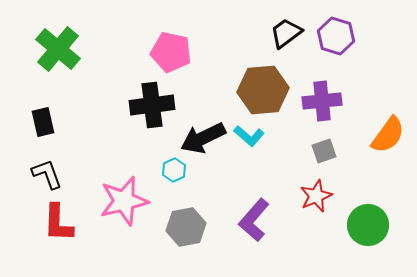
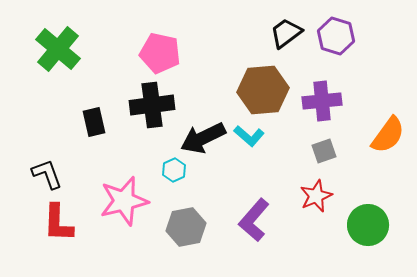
pink pentagon: moved 11 px left, 1 px down
black rectangle: moved 51 px right
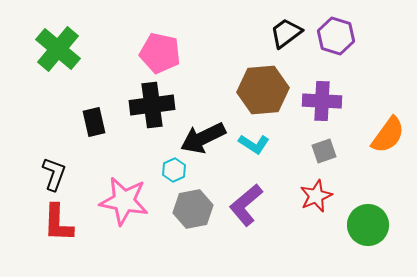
purple cross: rotated 9 degrees clockwise
cyan L-shape: moved 5 px right, 8 px down; rotated 8 degrees counterclockwise
black L-shape: moved 7 px right; rotated 40 degrees clockwise
pink star: rotated 24 degrees clockwise
purple L-shape: moved 8 px left, 15 px up; rotated 9 degrees clockwise
gray hexagon: moved 7 px right, 18 px up
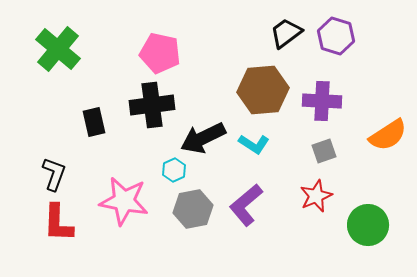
orange semicircle: rotated 21 degrees clockwise
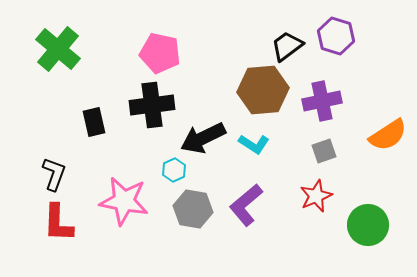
black trapezoid: moved 1 px right, 13 px down
purple cross: rotated 15 degrees counterclockwise
gray hexagon: rotated 21 degrees clockwise
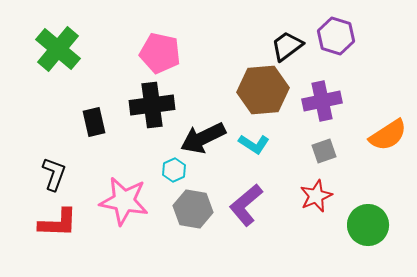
red L-shape: rotated 90 degrees counterclockwise
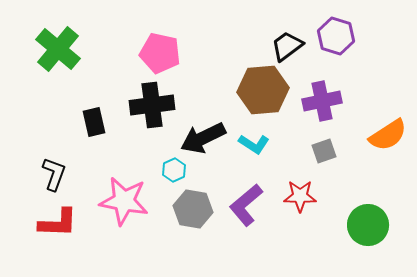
red star: moved 16 px left; rotated 24 degrees clockwise
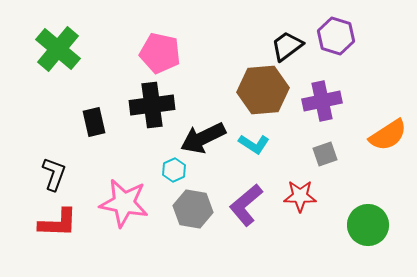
gray square: moved 1 px right, 3 px down
pink star: moved 2 px down
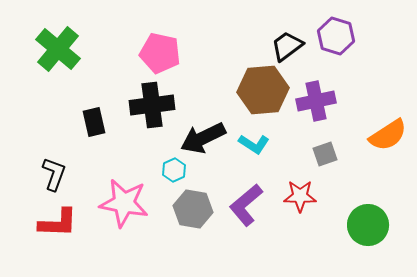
purple cross: moved 6 px left
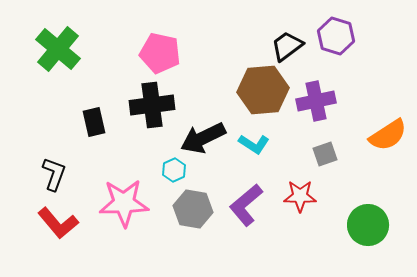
pink star: rotated 12 degrees counterclockwise
red L-shape: rotated 48 degrees clockwise
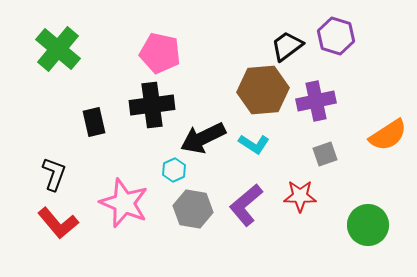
pink star: rotated 24 degrees clockwise
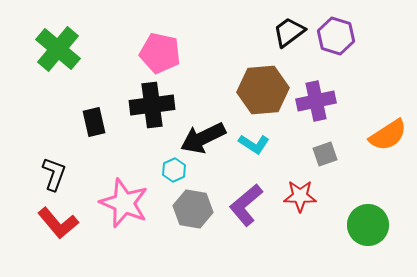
black trapezoid: moved 2 px right, 14 px up
